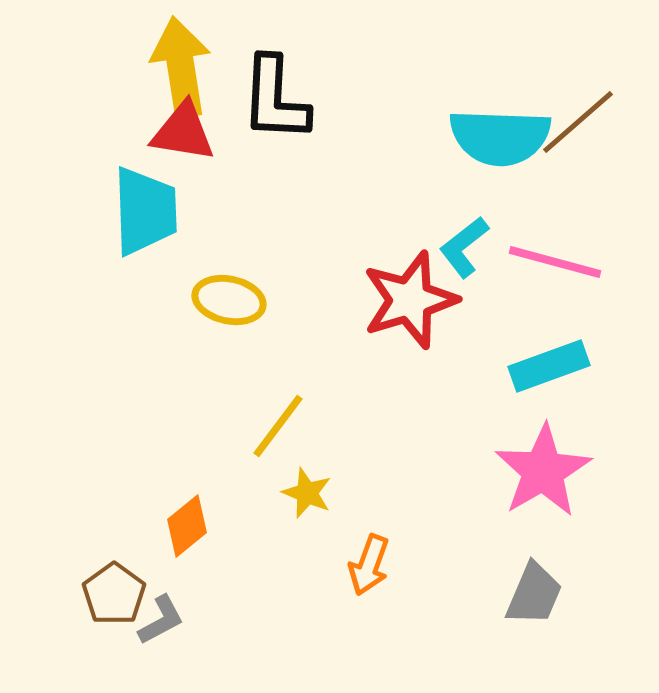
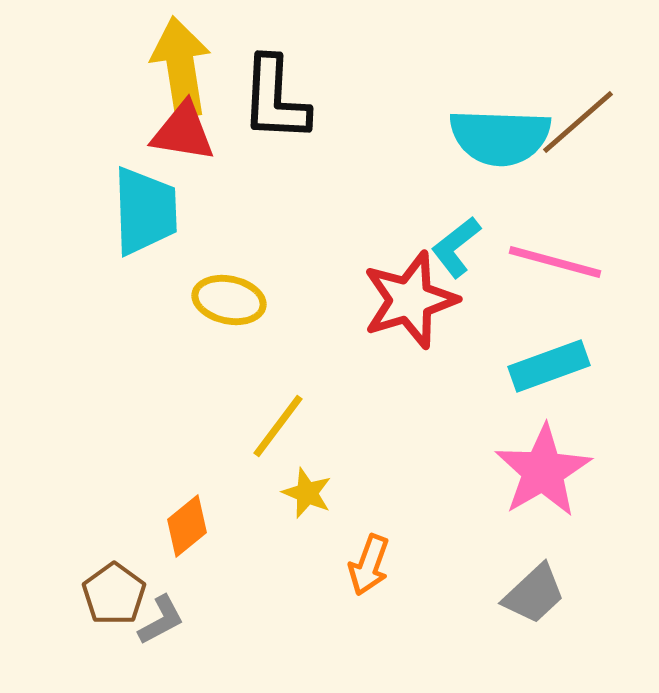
cyan L-shape: moved 8 px left
gray trapezoid: rotated 24 degrees clockwise
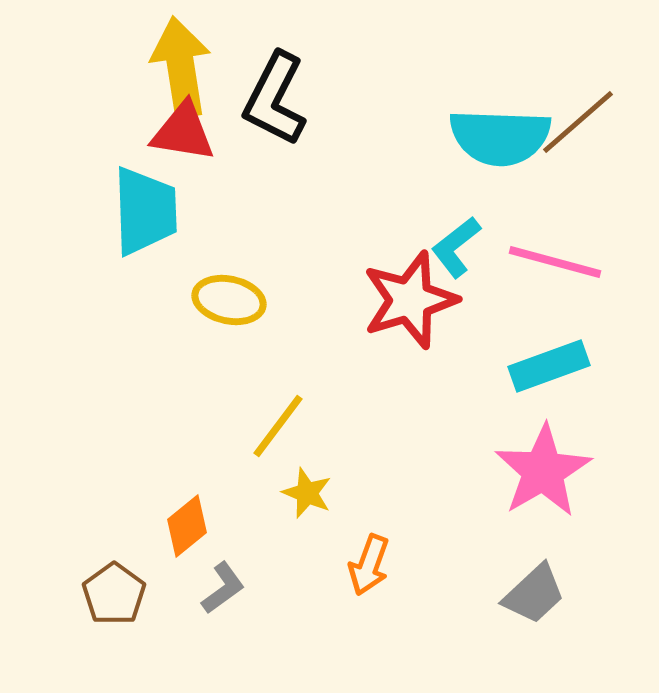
black L-shape: rotated 24 degrees clockwise
gray L-shape: moved 62 px right, 32 px up; rotated 8 degrees counterclockwise
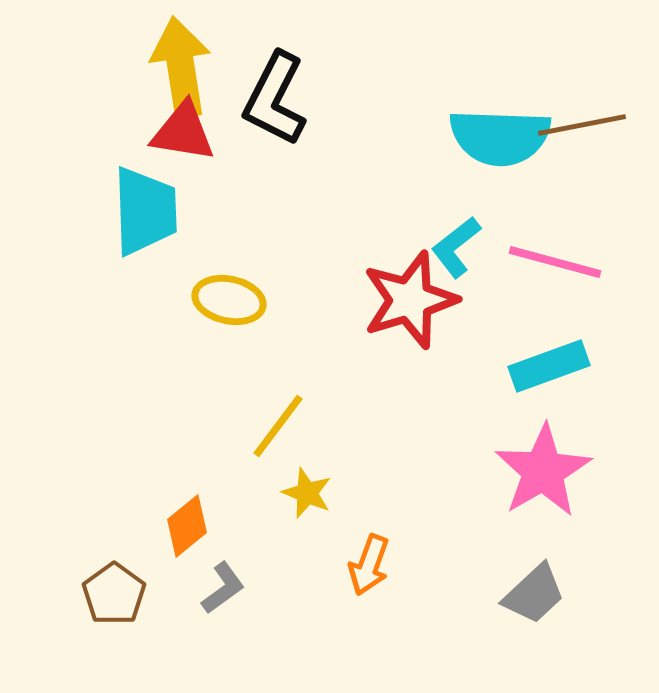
brown line: moved 4 px right, 3 px down; rotated 30 degrees clockwise
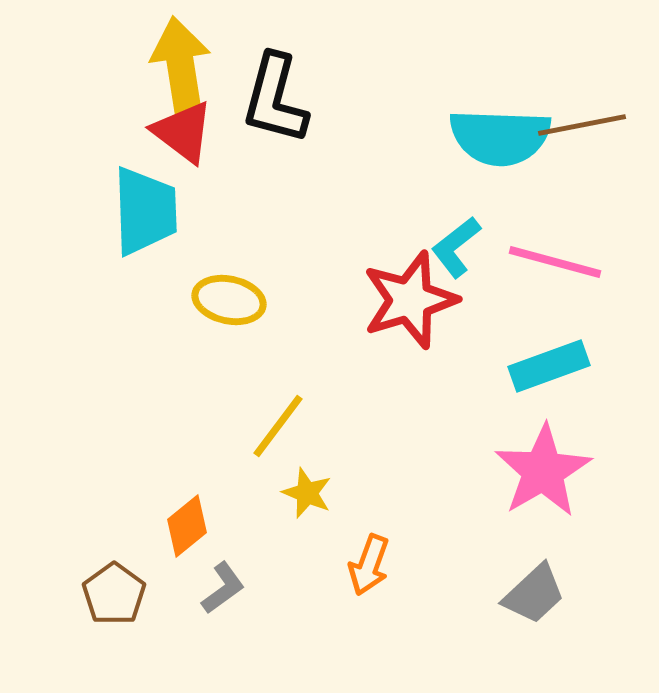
black L-shape: rotated 12 degrees counterclockwise
red triangle: rotated 28 degrees clockwise
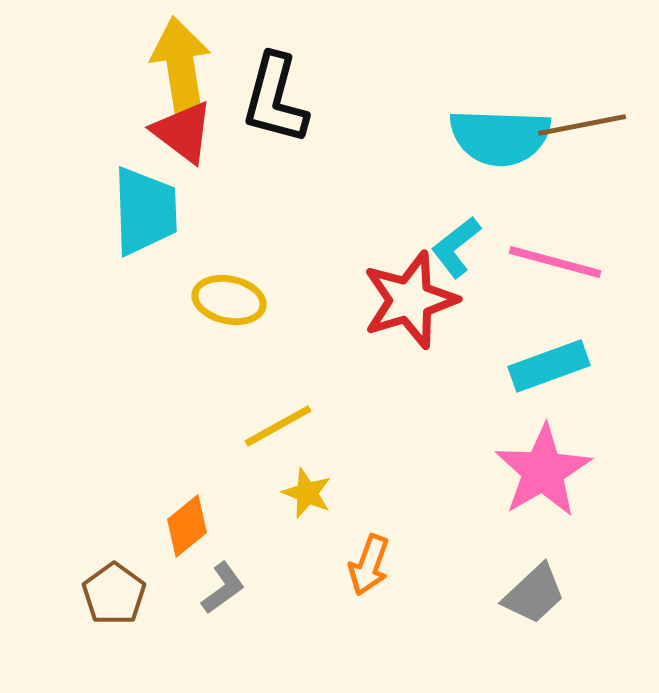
yellow line: rotated 24 degrees clockwise
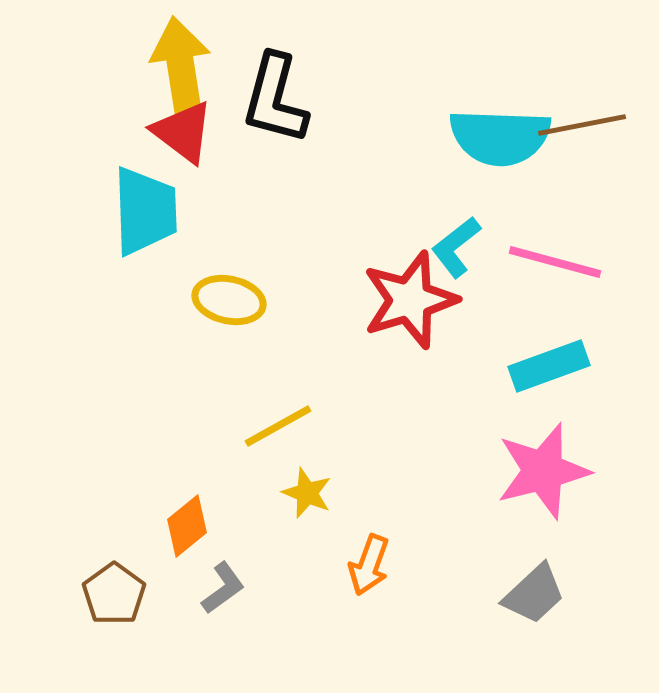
pink star: rotated 16 degrees clockwise
